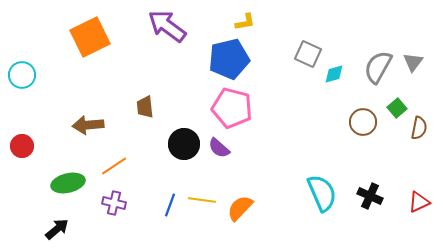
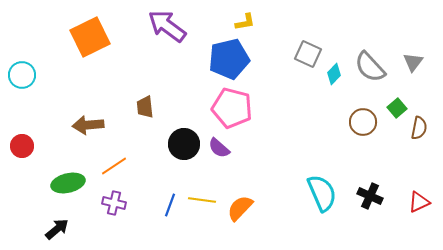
gray semicircle: moved 8 px left; rotated 72 degrees counterclockwise
cyan diamond: rotated 30 degrees counterclockwise
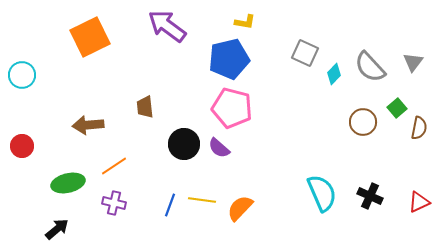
yellow L-shape: rotated 20 degrees clockwise
gray square: moved 3 px left, 1 px up
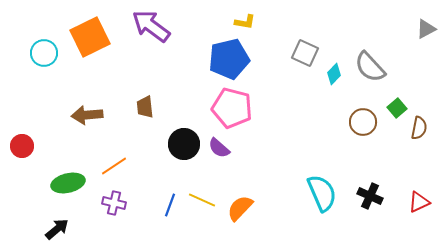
purple arrow: moved 16 px left
gray triangle: moved 13 px right, 33 px up; rotated 25 degrees clockwise
cyan circle: moved 22 px right, 22 px up
brown arrow: moved 1 px left, 10 px up
yellow line: rotated 16 degrees clockwise
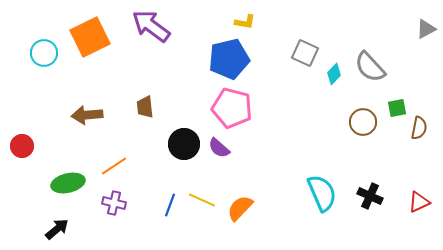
green square: rotated 30 degrees clockwise
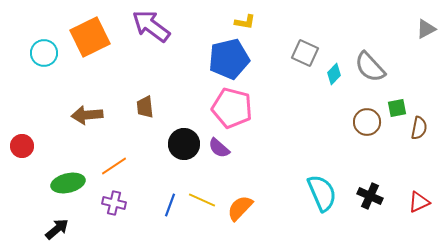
brown circle: moved 4 px right
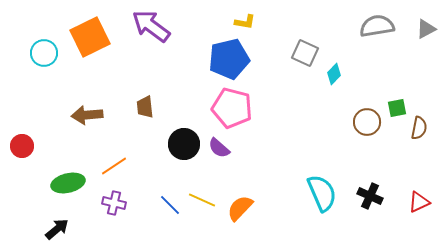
gray semicircle: moved 7 px right, 41 px up; rotated 124 degrees clockwise
blue line: rotated 65 degrees counterclockwise
